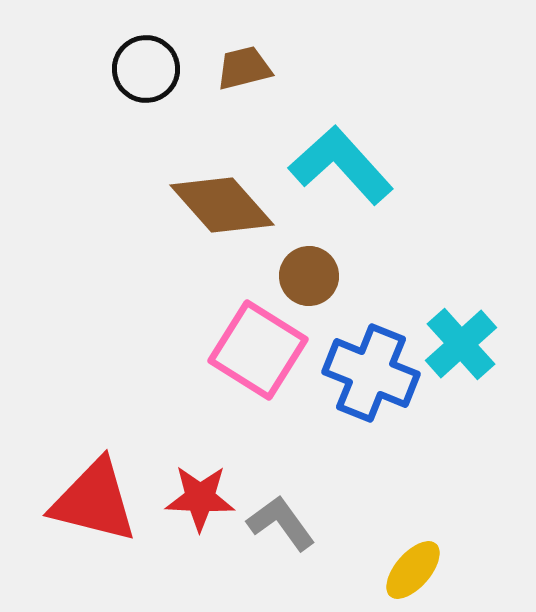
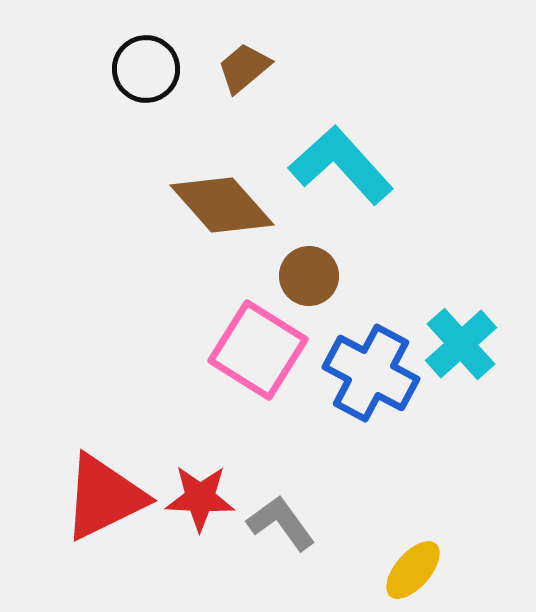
brown trapezoid: rotated 26 degrees counterclockwise
blue cross: rotated 6 degrees clockwise
red triangle: moved 10 px right, 4 px up; rotated 40 degrees counterclockwise
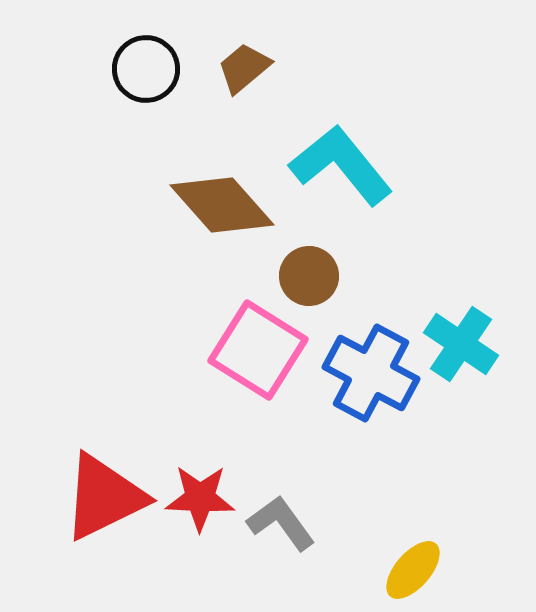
cyan L-shape: rotated 3 degrees clockwise
cyan cross: rotated 14 degrees counterclockwise
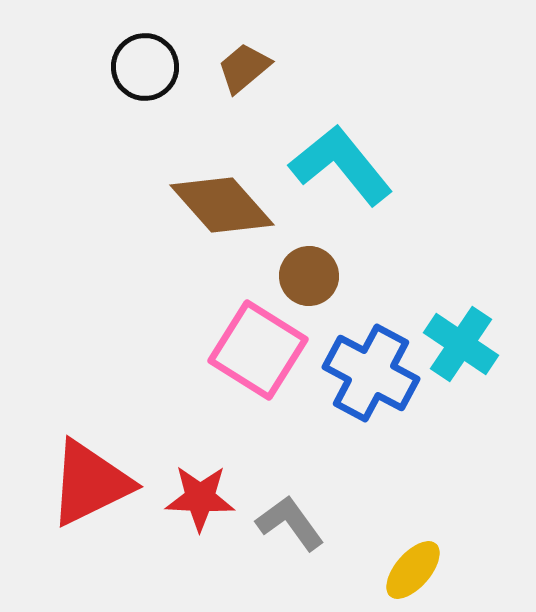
black circle: moved 1 px left, 2 px up
red triangle: moved 14 px left, 14 px up
gray L-shape: moved 9 px right
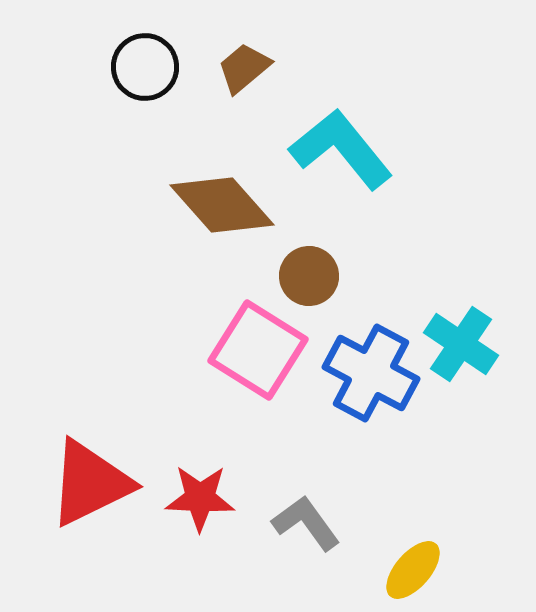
cyan L-shape: moved 16 px up
gray L-shape: moved 16 px right
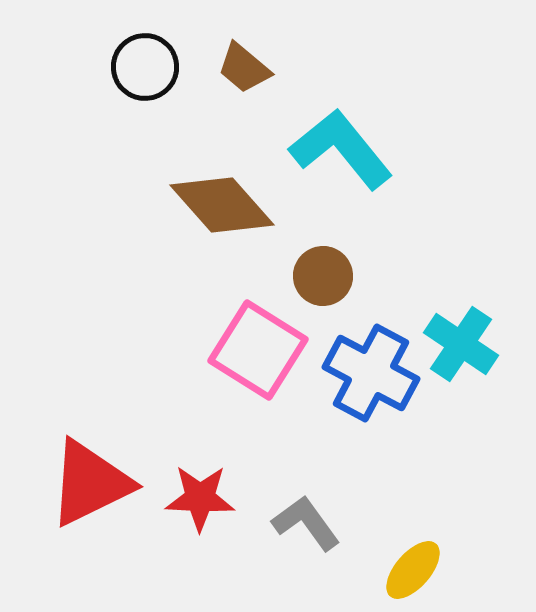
brown trapezoid: rotated 100 degrees counterclockwise
brown circle: moved 14 px right
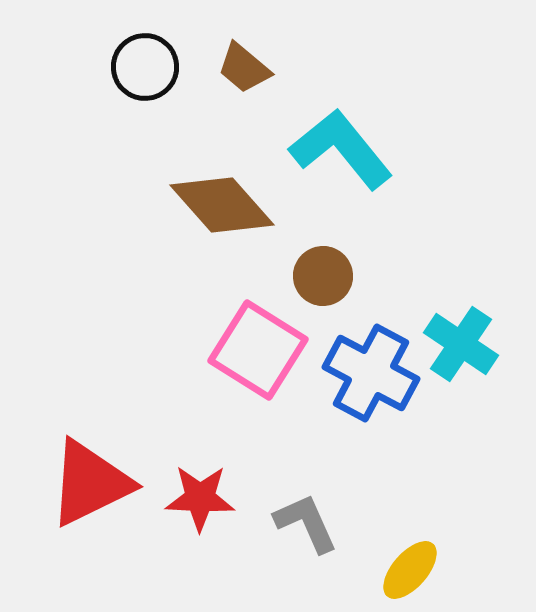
gray L-shape: rotated 12 degrees clockwise
yellow ellipse: moved 3 px left
